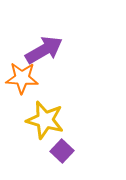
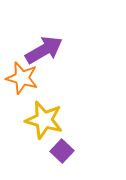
orange star: rotated 12 degrees clockwise
yellow star: moved 1 px left
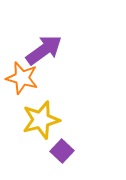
purple arrow: rotated 6 degrees counterclockwise
yellow star: moved 3 px left; rotated 30 degrees counterclockwise
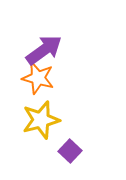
orange star: moved 16 px right
purple square: moved 8 px right
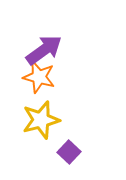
orange star: moved 1 px right, 1 px up
purple square: moved 1 px left, 1 px down
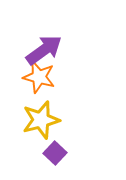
purple square: moved 14 px left, 1 px down
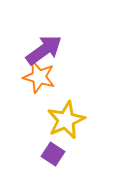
yellow star: moved 25 px right; rotated 9 degrees counterclockwise
purple square: moved 2 px left, 1 px down; rotated 10 degrees counterclockwise
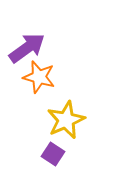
purple arrow: moved 17 px left, 2 px up
